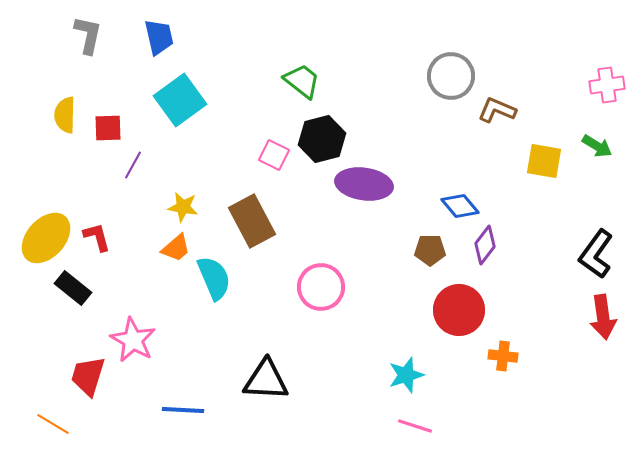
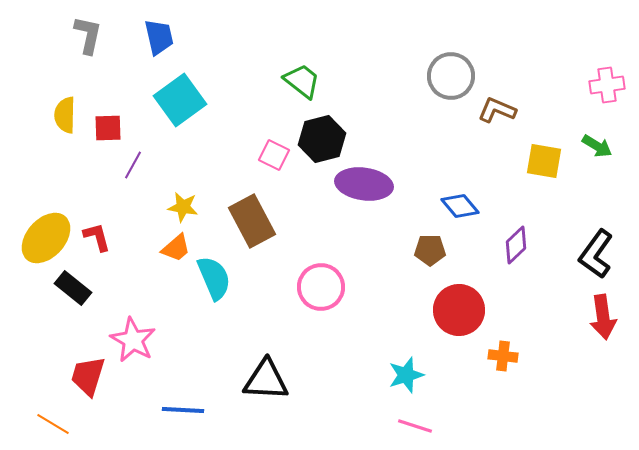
purple diamond: moved 31 px right; rotated 9 degrees clockwise
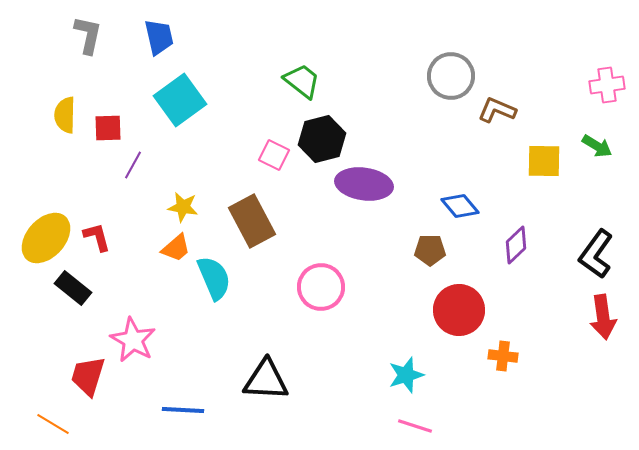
yellow square: rotated 9 degrees counterclockwise
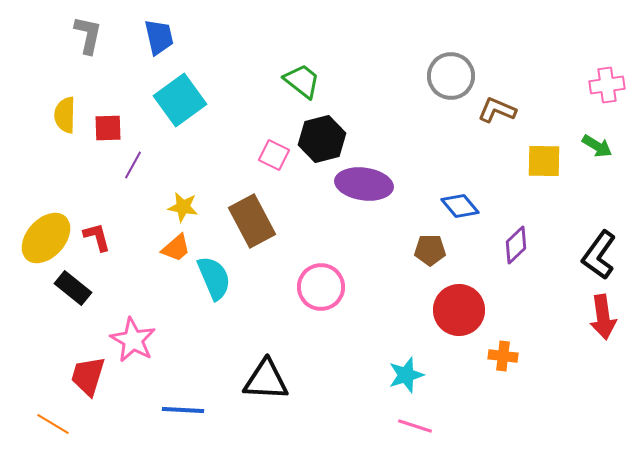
black L-shape: moved 3 px right, 1 px down
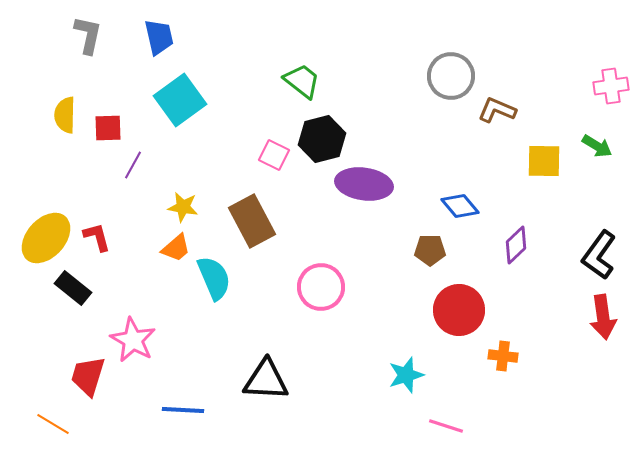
pink cross: moved 4 px right, 1 px down
pink line: moved 31 px right
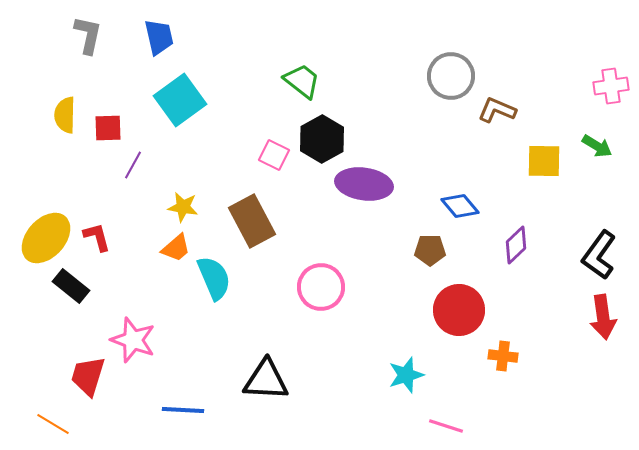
black hexagon: rotated 15 degrees counterclockwise
black rectangle: moved 2 px left, 2 px up
pink star: rotated 9 degrees counterclockwise
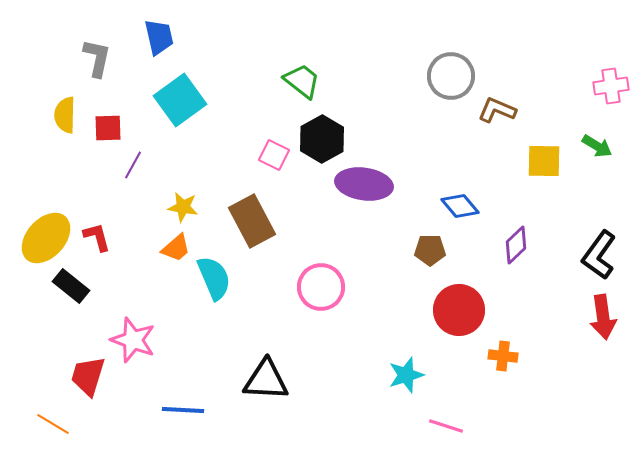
gray L-shape: moved 9 px right, 23 px down
